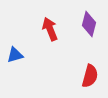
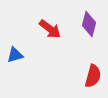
red arrow: rotated 150 degrees clockwise
red semicircle: moved 3 px right
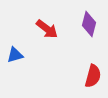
red arrow: moved 3 px left
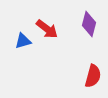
blue triangle: moved 8 px right, 14 px up
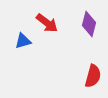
red arrow: moved 6 px up
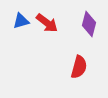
blue triangle: moved 2 px left, 20 px up
red semicircle: moved 14 px left, 9 px up
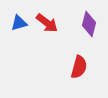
blue triangle: moved 2 px left, 2 px down
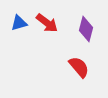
purple diamond: moved 3 px left, 5 px down
red semicircle: rotated 55 degrees counterclockwise
